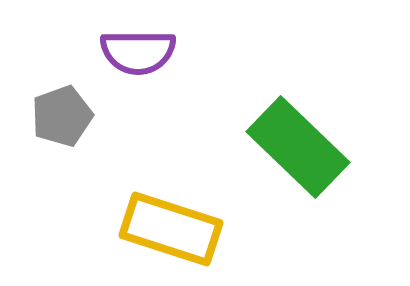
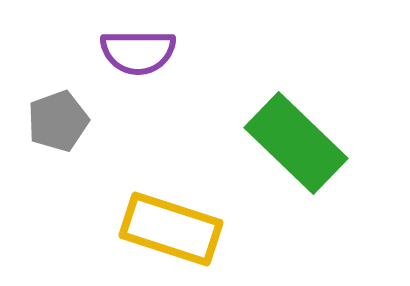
gray pentagon: moved 4 px left, 5 px down
green rectangle: moved 2 px left, 4 px up
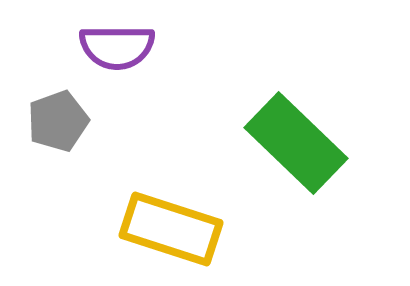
purple semicircle: moved 21 px left, 5 px up
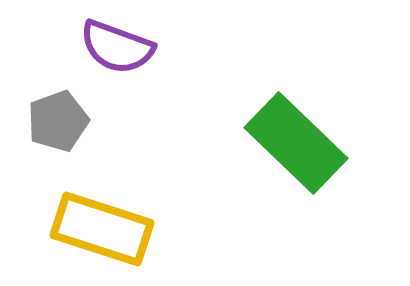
purple semicircle: rotated 20 degrees clockwise
yellow rectangle: moved 69 px left
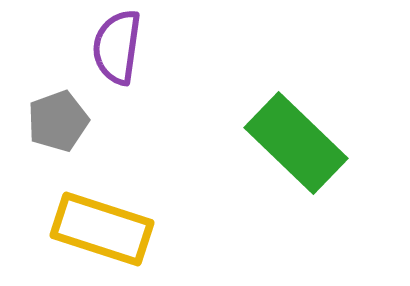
purple semicircle: rotated 78 degrees clockwise
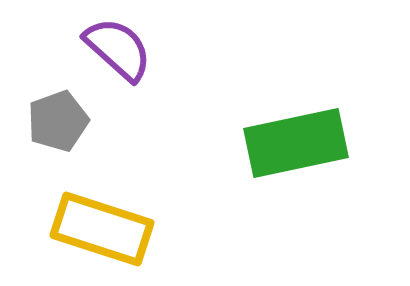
purple semicircle: moved 1 px right, 2 px down; rotated 124 degrees clockwise
green rectangle: rotated 56 degrees counterclockwise
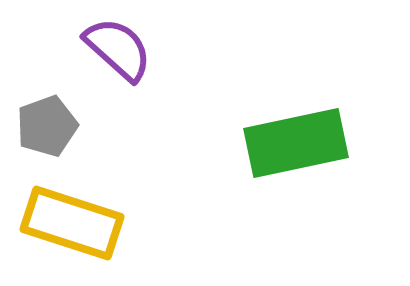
gray pentagon: moved 11 px left, 5 px down
yellow rectangle: moved 30 px left, 6 px up
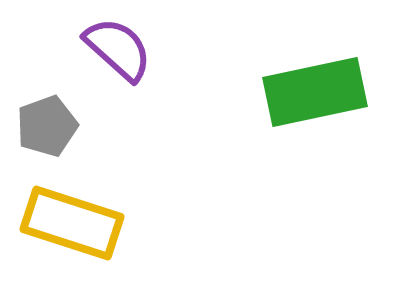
green rectangle: moved 19 px right, 51 px up
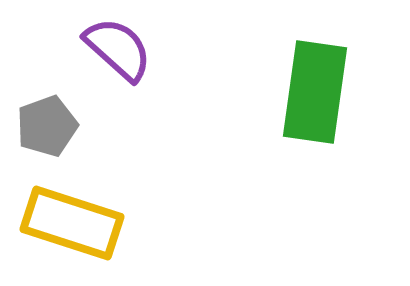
green rectangle: rotated 70 degrees counterclockwise
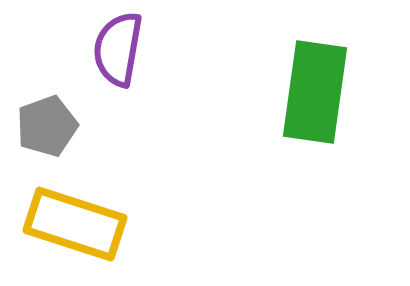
purple semicircle: rotated 122 degrees counterclockwise
yellow rectangle: moved 3 px right, 1 px down
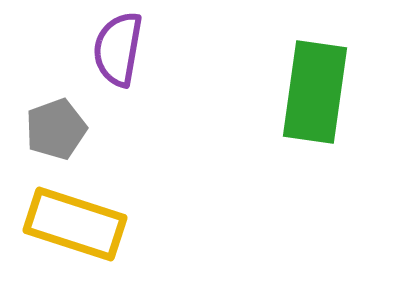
gray pentagon: moved 9 px right, 3 px down
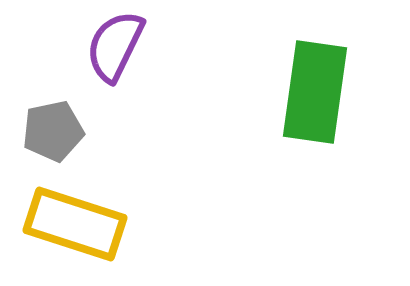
purple semicircle: moved 3 px left, 3 px up; rotated 16 degrees clockwise
gray pentagon: moved 3 px left, 2 px down; rotated 8 degrees clockwise
